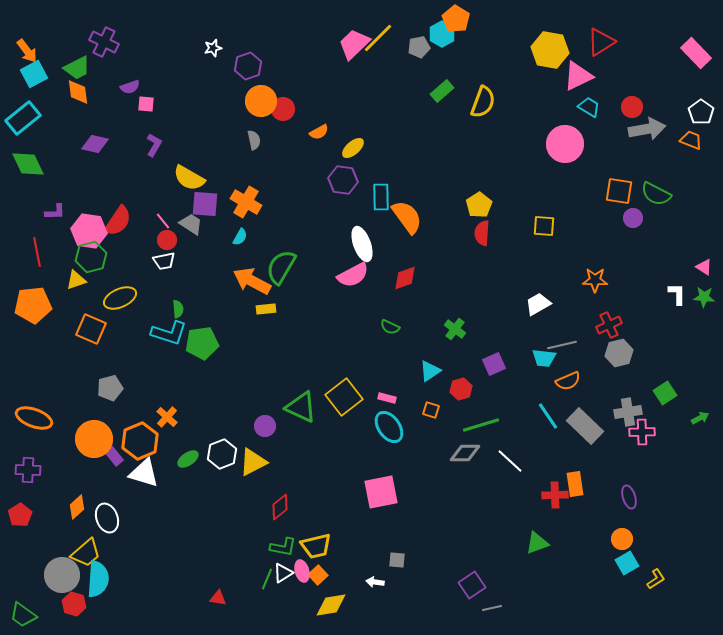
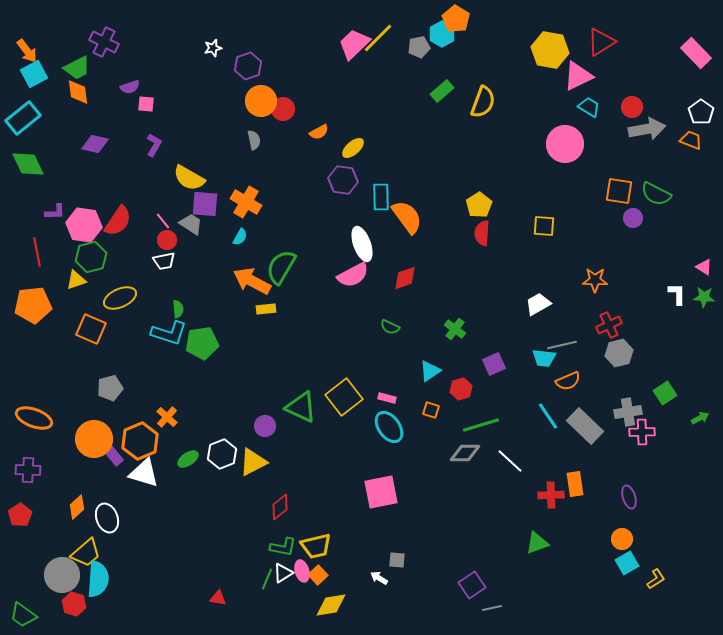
pink hexagon at (89, 231): moved 5 px left, 6 px up
red cross at (555, 495): moved 4 px left
white arrow at (375, 582): moved 4 px right, 4 px up; rotated 24 degrees clockwise
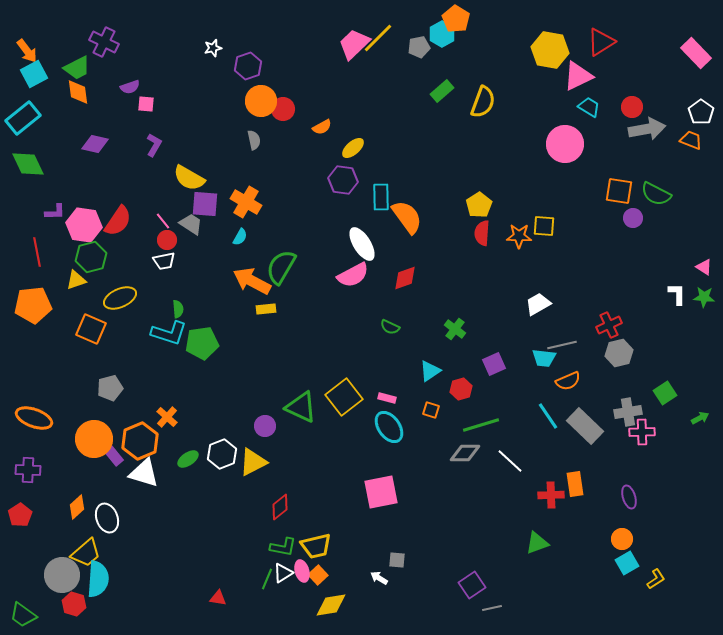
orange semicircle at (319, 132): moved 3 px right, 5 px up
white ellipse at (362, 244): rotated 12 degrees counterclockwise
orange star at (595, 280): moved 76 px left, 44 px up
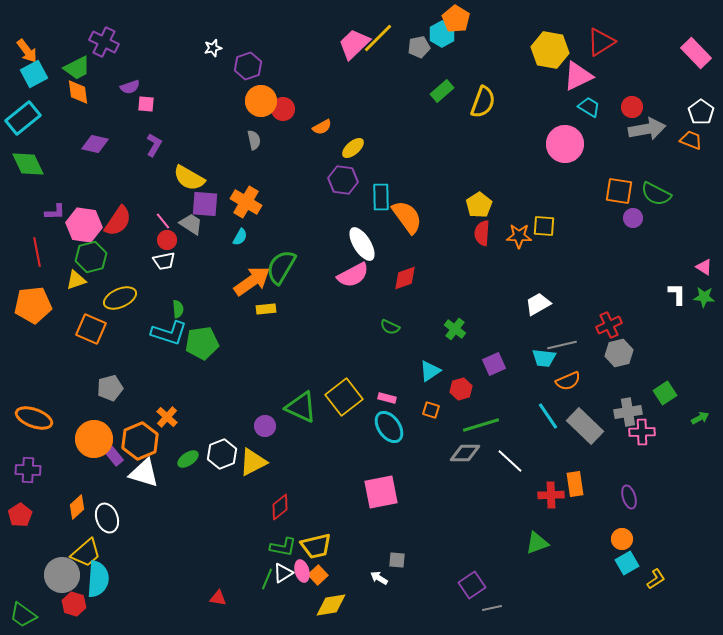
orange arrow at (252, 281): rotated 117 degrees clockwise
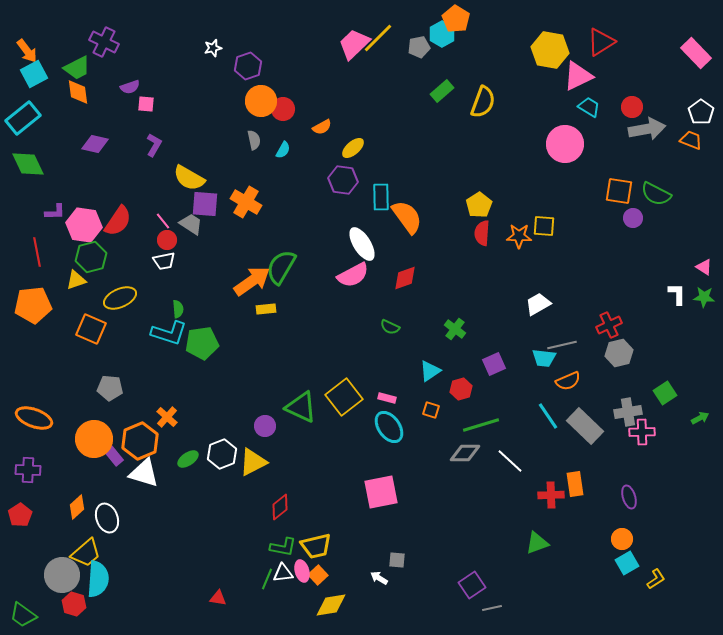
cyan semicircle at (240, 237): moved 43 px right, 87 px up
gray pentagon at (110, 388): rotated 20 degrees clockwise
white triangle at (283, 573): rotated 25 degrees clockwise
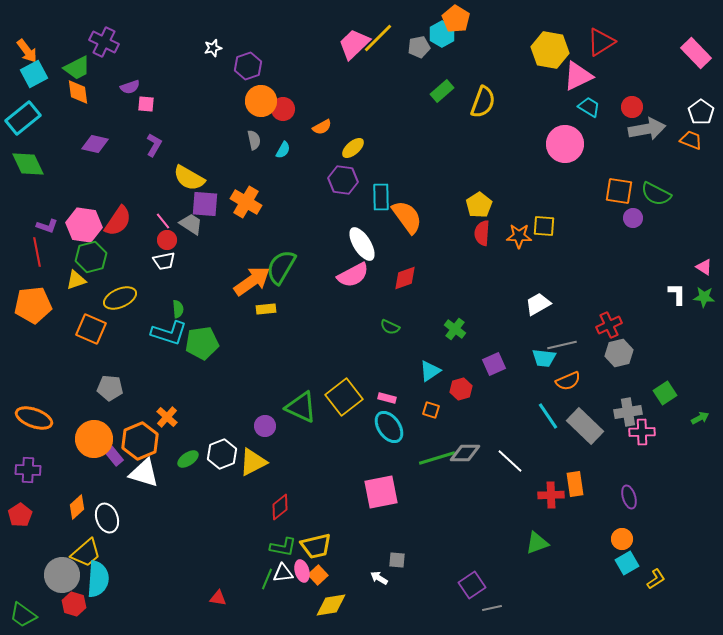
purple L-shape at (55, 212): moved 8 px left, 14 px down; rotated 20 degrees clockwise
green line at (481, 425): moved 44 px left, 33 px down
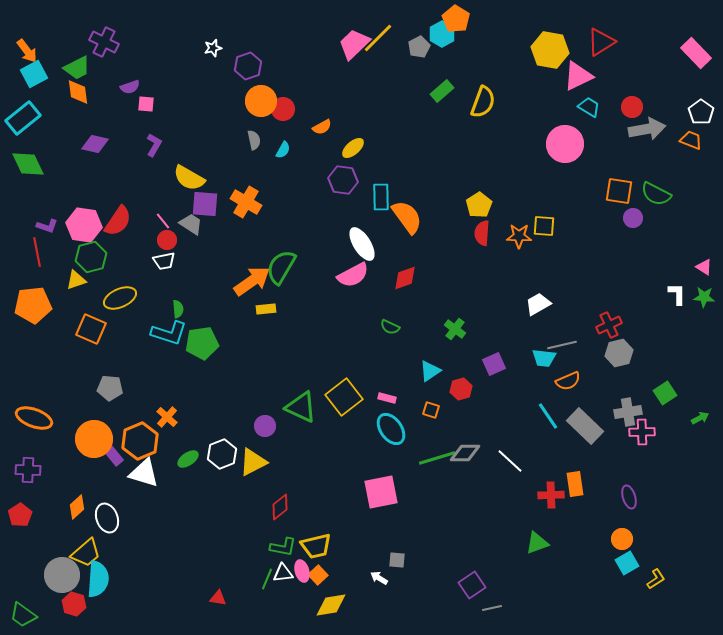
gray pentagon at (419, 47): rotated 15 degrees counterclockwise
cyan ellipse at (389, 427): moved 2 px right, 2 px down
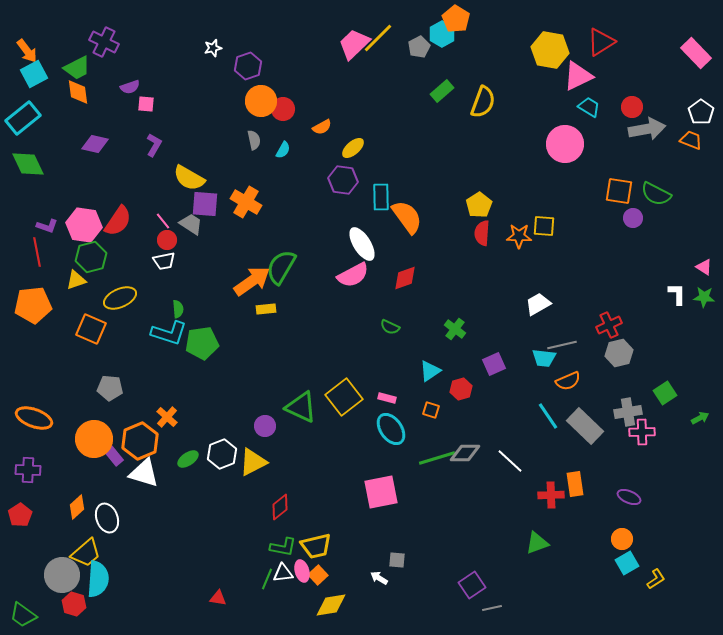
purple ellipse at (629, 497): rotated 50 degrees counterclockwise
